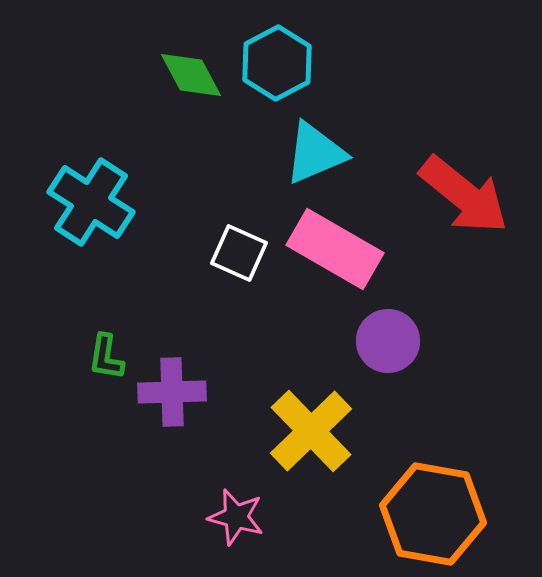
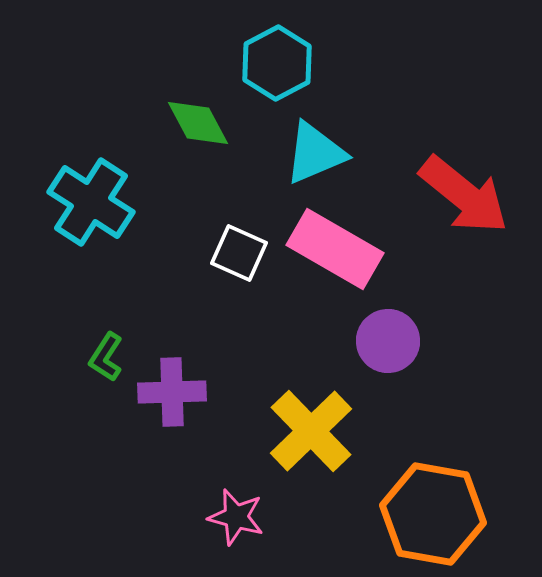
green diamond: moved 7 px right, 48 px down
green L-shape: rotated 24 degrees clockwise
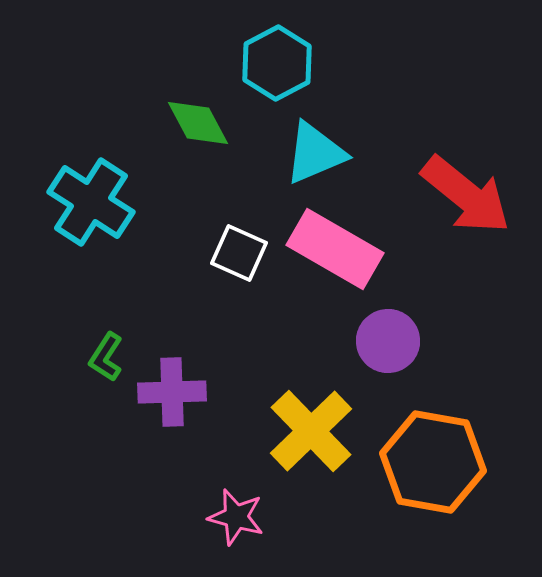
red arrow: moved 2 px right
orange hexagon: moved 52 px up
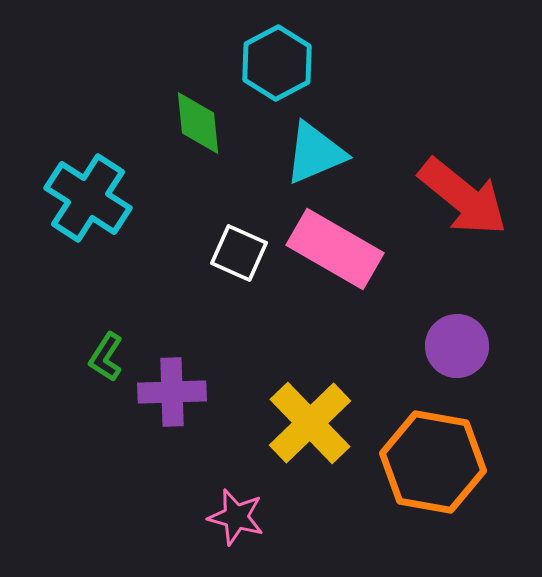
green diamond: rotated 22 degrees clockwise
red arrow: moved 3 px left, 2 px down
cyan cross: moved 3 px left, 4 px up
purple circle: moved 69 px right, 5 px down
yellow cross: moved 1 px left, 8 px up
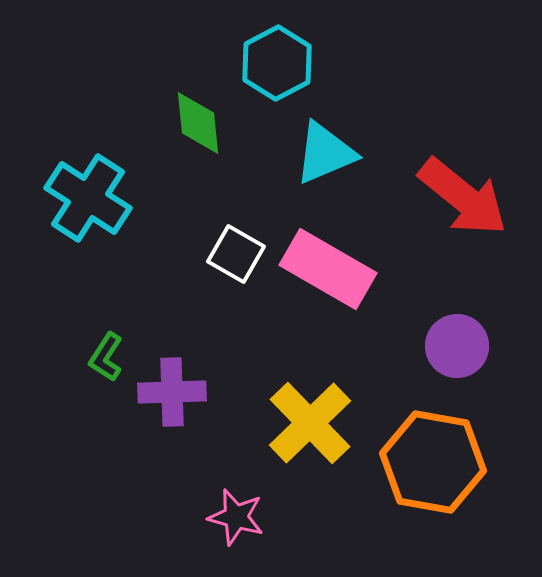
cyan triangle: moved 10 px right
pink rectangle: moved 7 px left, 20 px down
white square: moved 3 px left, 1 px down; rotated 6 degrees clockwise
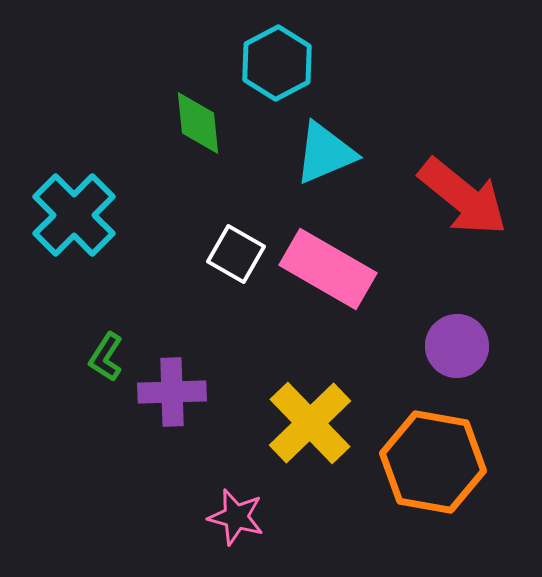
cyan cross: moved 14 px left, 17 px down; rotated 12 degrees clockwise
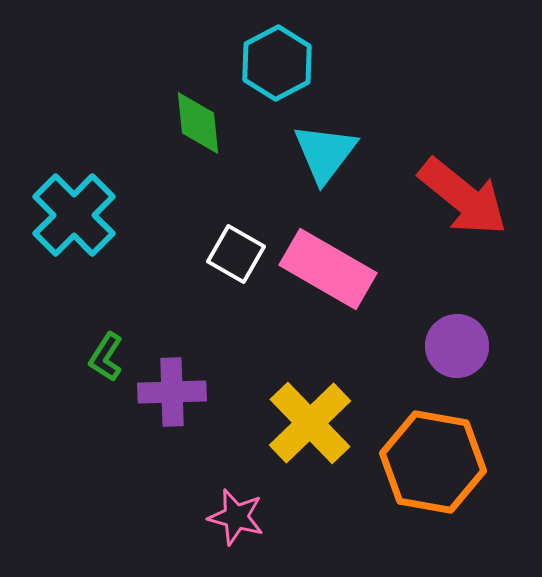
cyan triangle: rotated 30 degrees counterclockwise
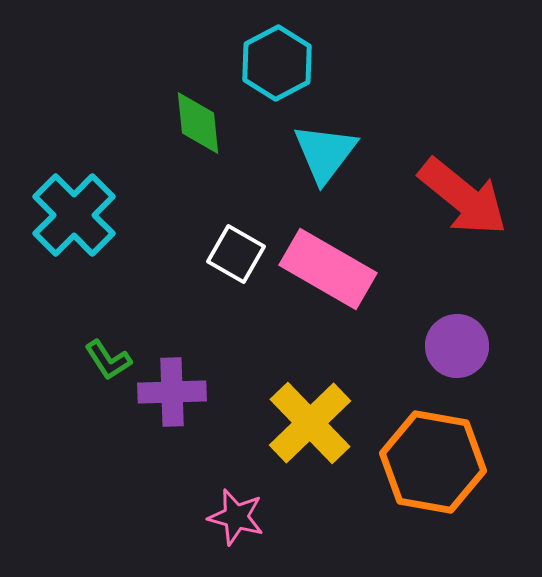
green L-shape: moved 2 px right, 3 px down; rotated 66 degrees counterclockwise
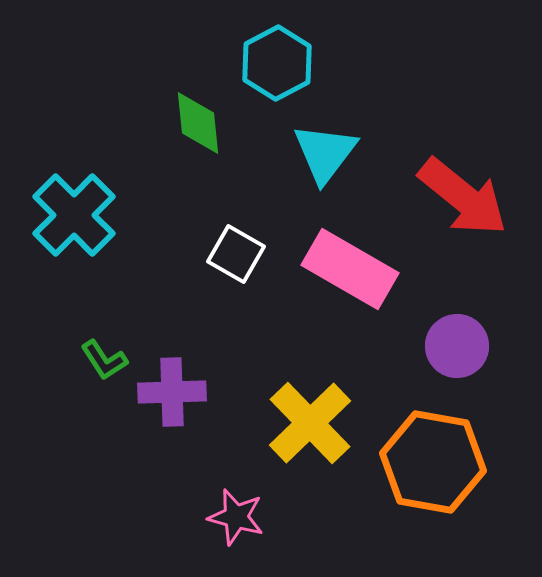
pink rectangle: moved 22 px right
green L-shape: moved 4 px left
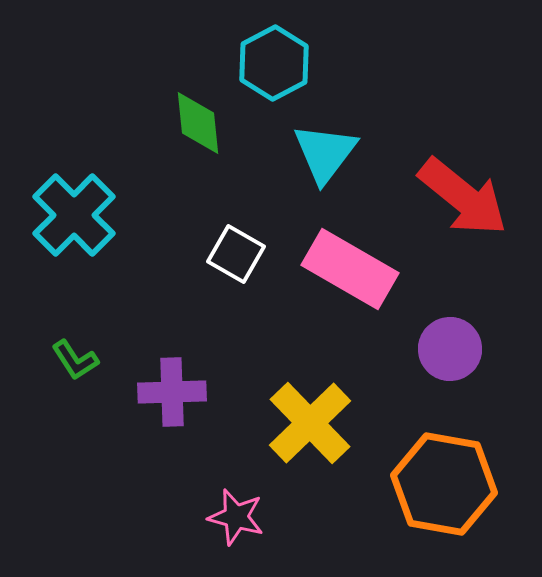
cyan hexagon: moved 3 px left
purple circle: moved 7 px left, 3 px down
green L-shape: moved 29 px left
orange hexagon: moved 11 px right, 22 px down
